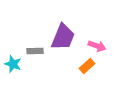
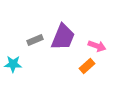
gray rectangle: moved 11 px up; rotated 21 degrees counterclockwise
cyan star: rotated 18 degrees counterclockwise
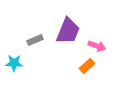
purple trapezoid: moved 5 px right, 6 px up
cyan star: moved 1 px right, 1 px up
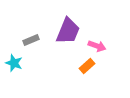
gray rectangle: moved 4 px left
cyan star: rotated 18 degrees clockwise
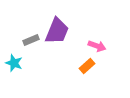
purple trapezoid: moved 11 px left
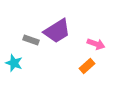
purple trapezoid: rotated 36 degrees clockwise
gray rectangle: rotated 42 degrees clockwise
pink arrow: moved 1 px left, 2 px up
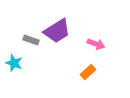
orange rectangle: moved 1 px right, 6 px down
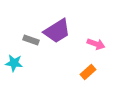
cyan star: rotated 12 degrees counterclockwise
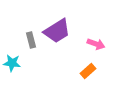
gray rectangle: rotated 56 degrees clockwise
cyan star: moved 2 px left
orange rectangle: moved 1 px up
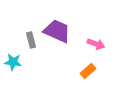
purple trapezoid: rotated 124 degrees counterclockwise
cyan star: moved 1 px right, 1 px up
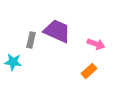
gray rectangle: rotated 28 degrees clockwise
orange rectangle: moved 1 px right
